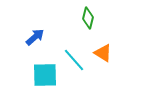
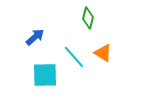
cyan line: moved 3 px up
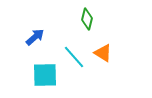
green diamond: moved 1 px left, 1 px down
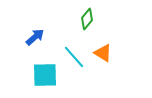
green diamond: rotated 25 degrees clockwise
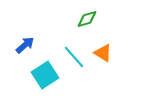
green diamond: rotated 35 degrees clockwise
blue arrow: moved 10 px left, 8 px down
cyan square: rotated 32 degrees counterclockwise
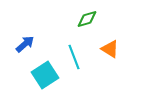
blue arrow: moved 1 px up
orange triangle: moved 7 px right, 4 px up
cyan line: rotated 20 degrees clockwise
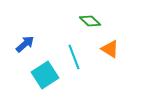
green diamond: moved 3 px right, 2 px down; rotated 60 degrees clockwise
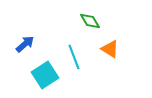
green diamond: rotated 15 degrees clockwise
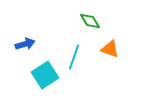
blue arrow: rotated 24 degrees clockwise
orange triangle: rotated 12 degrees counterclockwise
cyan line: rotated 40 degrees clockwise
